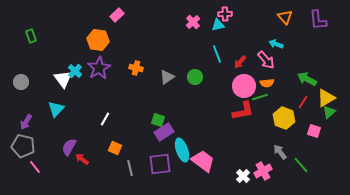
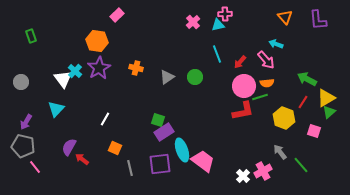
orange hexagon at (98, 40): moved 1 px left, 1 px down
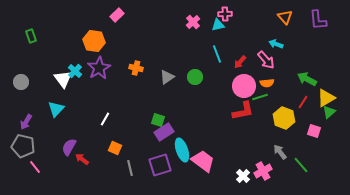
orange hexagon at (97, 41): moved 3 px left
purple square at (160, 164): moved 1 px down; rotated 10 degrees counterclockwise
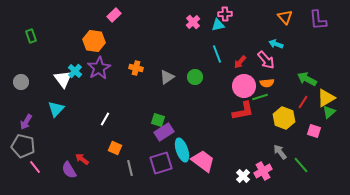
pink rectangle at (117, 15): moved 3 px left
purple semicircle at (69, 147): moved 23 px down; rotated 60 degrees counterclockwise
purple square at (160, 165): moved 1 px right, 2 px up
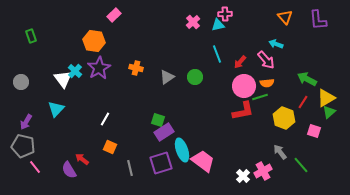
orange square at (115, 148): moved 5 px left, 1 px up
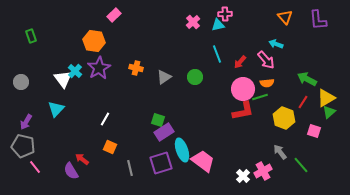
gray triangle at (167, 77): moved 3 px left
pink circle at (244, 86): moved 1 px left, 3 px down
purple semicircle at (69, 170): moved 2 px right, 1 px down
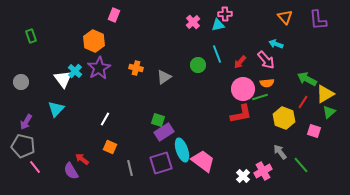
pink rectangle at (114, 15): rotated 24 degrees counterclockwise
orange hexagon at (94, 41): rotated 15 degrees clockwise
green circle at (195, 77): moved 3 px right, 12 px up
yellow triangle at (326, 98): moved 1 px left, 4 px up
red L-shape at (243, 111): moved 2 px left, 3 px down
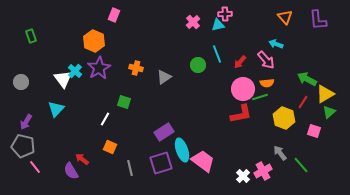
green square at (158, 120): moved 34 px left, 18 px up
gray arrow at (280, 152): moved 1 px down
